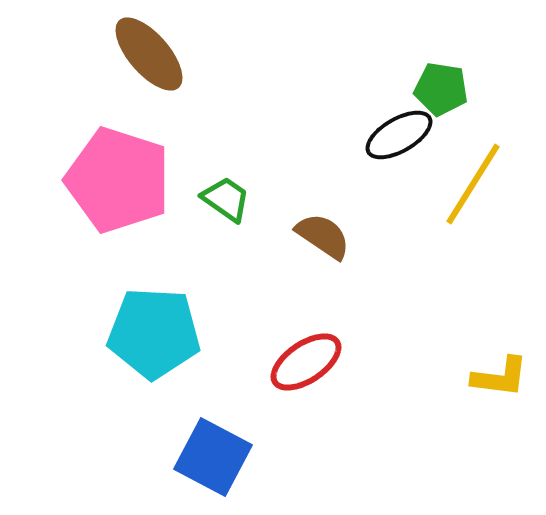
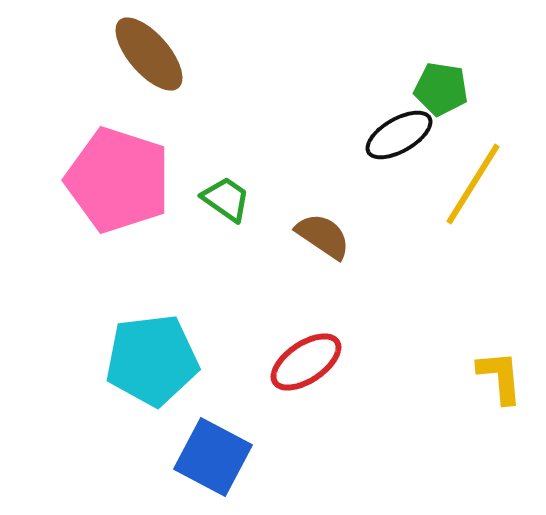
cyan pentagon: moved 2 px left, 27 px down; rotated 10 degrees counterclockwise
yellow L-shape: rotated 102 degrees counterclockwise
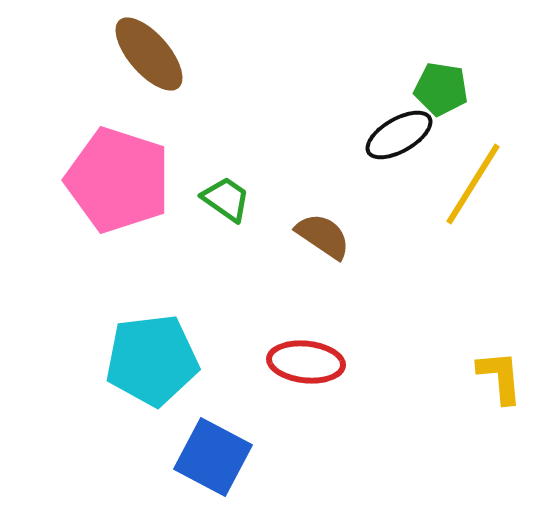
red ellipse: rotated 40 degrees clockwise
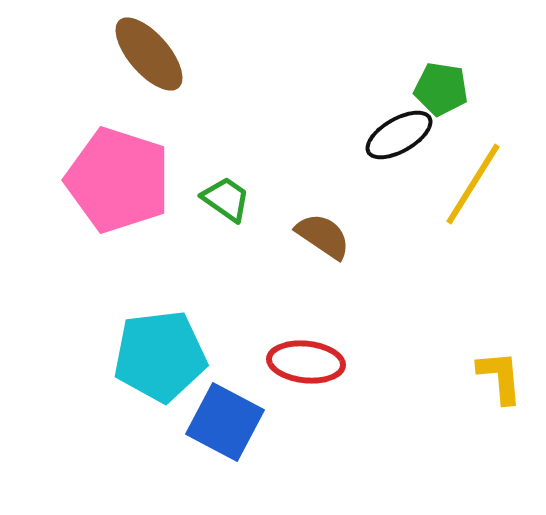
cyan pentagon: moved 8 px right, 4 px up
blue square: moved 12 px right, 35 px up
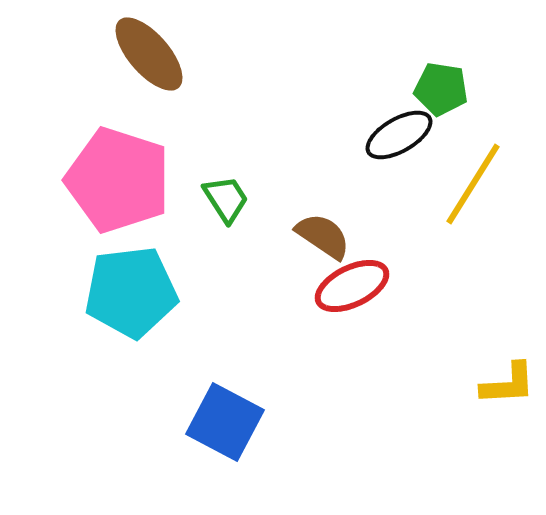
green trapezoid: rotated 22 degrees clockwise
cyan pentagon: moved 29 px left, 64 px up
red ellipse: moved 46 px right, 76 px up; rotated 32 degrees counterclockwise
yellow L-shape: moved 8 px right, 7 px down; rotated 92 degrees clockwise
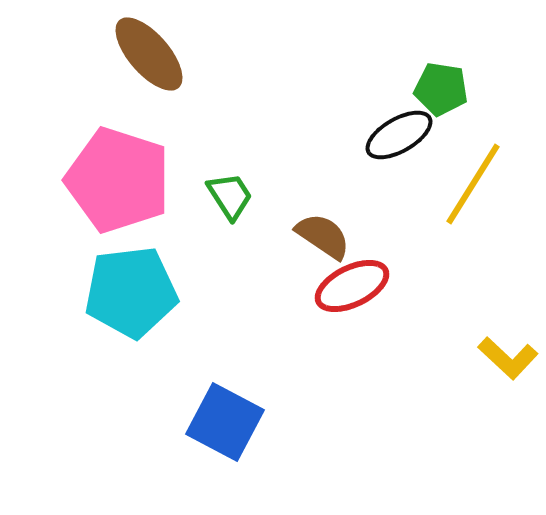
green trapezoid: moved 4 px right, 3 px up
yellow L-shape: moved 26 px up; rotated 46 degrees clockwise
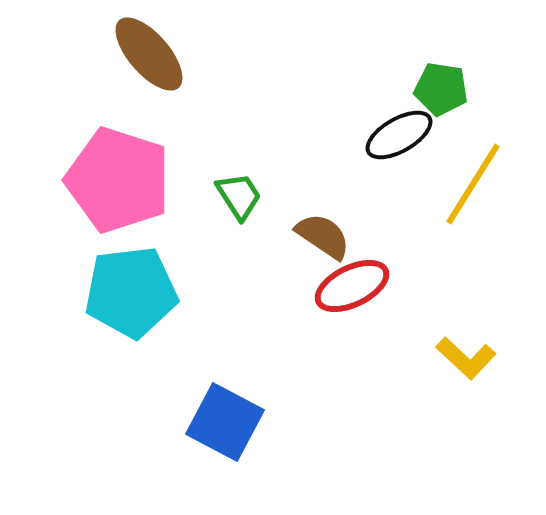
green trapezoid: moved 9 px right
yellow L-shape: moved 42 px left
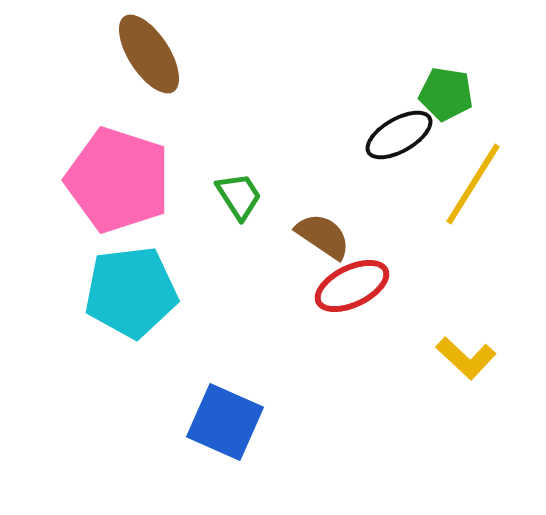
brown ellipse: rotated 8 degrees clockwise
green pentagon: moved 5 px right, 5 px down
blue square: rotated 4 degrees counterclockwise
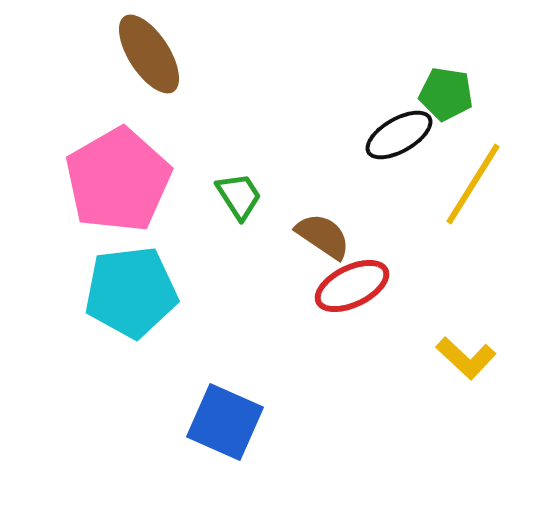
pink pentagon: rotated 24 degrees clockwise
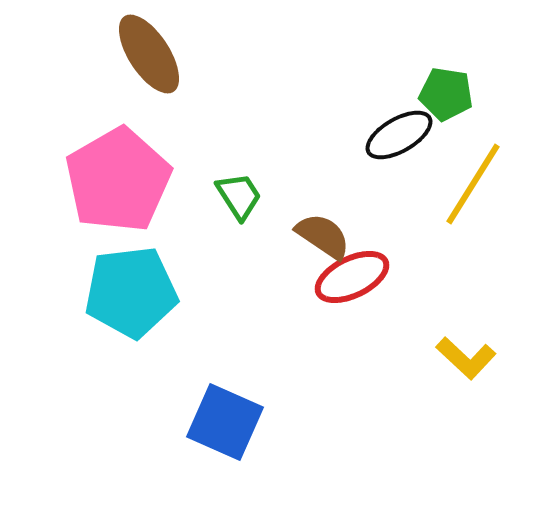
red ellipse: moved 9 px up
